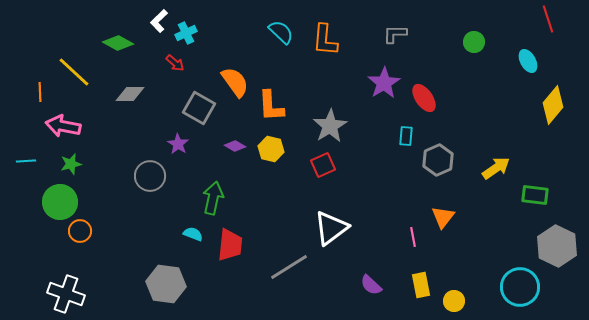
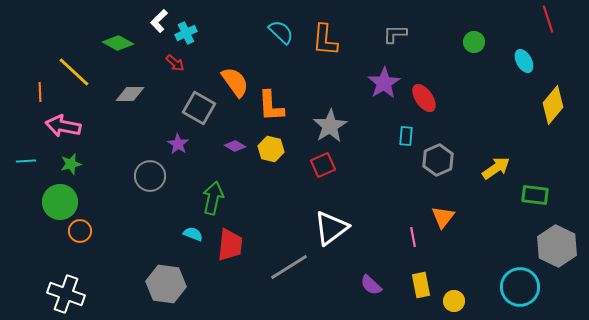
cyan ellipse at (528, 61): moved 4 px left
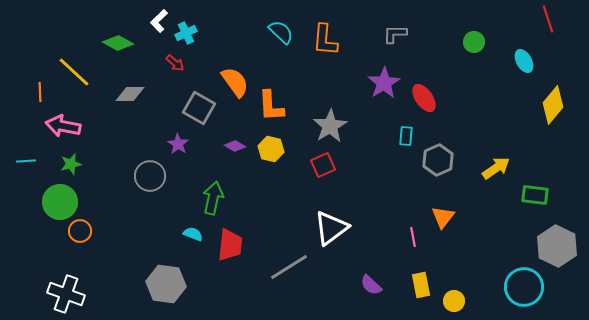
cyan circle at (520, 287): moved 4 px right
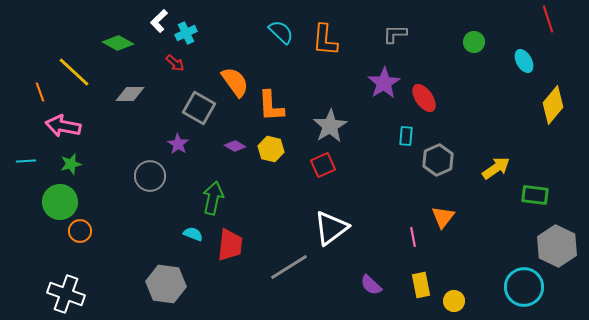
orange line at (40, 92): rotated 18 degrees counterclockwise
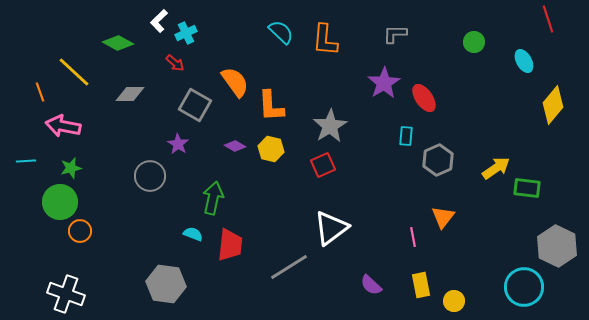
gray square at (199, 108): moved 4 px left, 3 px up
green star at (71, 164): moved 4 px down
green rectangle at (535, 195): moved 8 px left, 7 px up
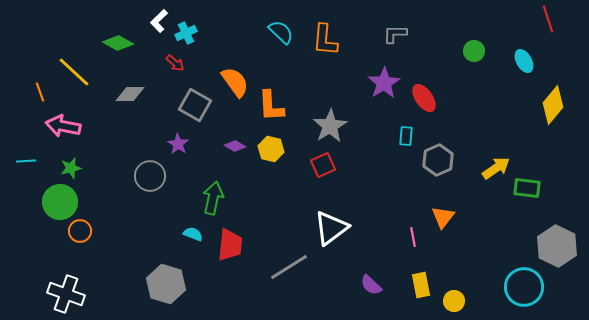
green circle at (474, 42): moved 9 px down
gray hexagon at (166, 284): rotated 9 degrees clockwise
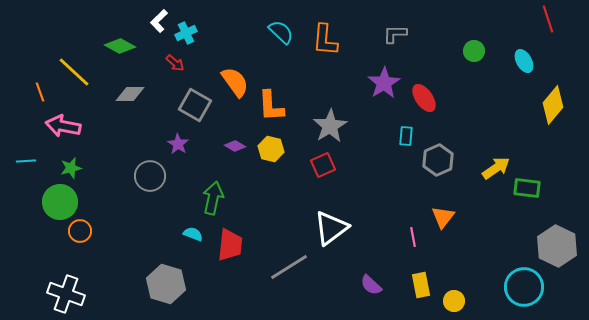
green diamond at (118, 43): moved 2 px right, 3 px down
